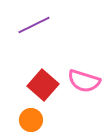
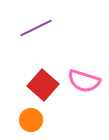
purple line: moved 2 px right, 3 px down
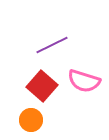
purple line: moved 16 px right, 17 px down
red square: moved 1 px left, 1 px down
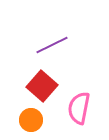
pink semicircle: moved 5 px left, 27 px down; rotated 84 degrees clockwise
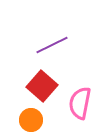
pink semicircle: moved 1 px right, 5 px up
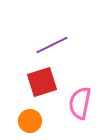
red square: moved 4 px up; rotated 32 degrees clockwise
orange circle: moved 1 px left, 1 px down
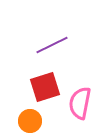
red square: moved 3 px right, 5 px down
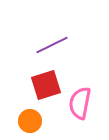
red square: moved 1 px right, 2 px up
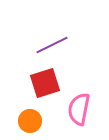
red square: moved 1 px left, 2 px up
pink semicircle: moved 1 px left, 6 px down
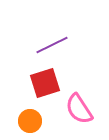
pink semicircle: rotated 44 degrees counterclockwise
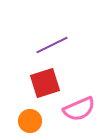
pink semicircle: rotated 80 degrees counterclockwise
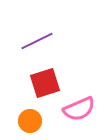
purple line: moved 15 px left, 4 px up
